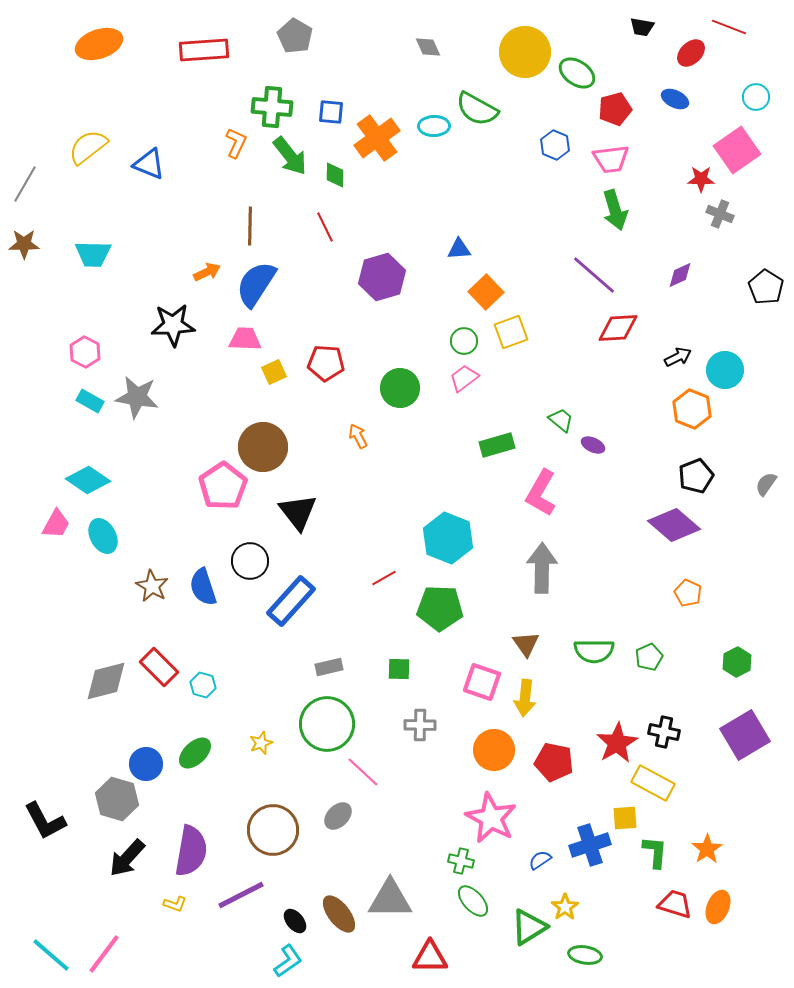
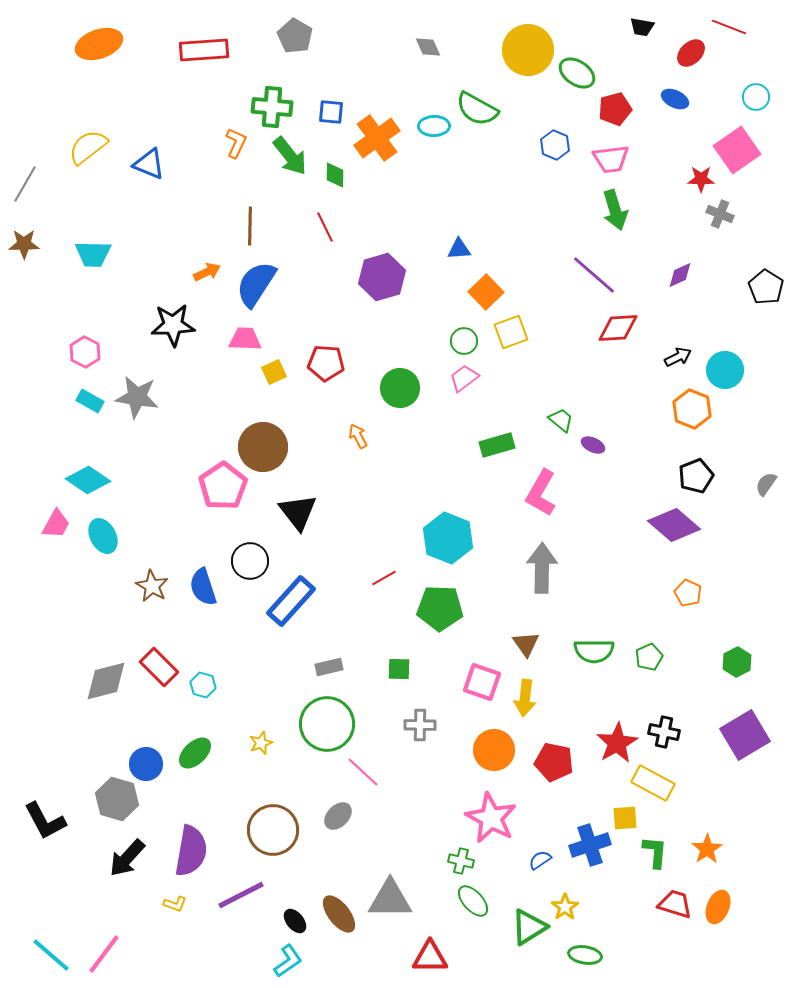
yellow circle at (525, 52): moved 3 px right, 2 px up
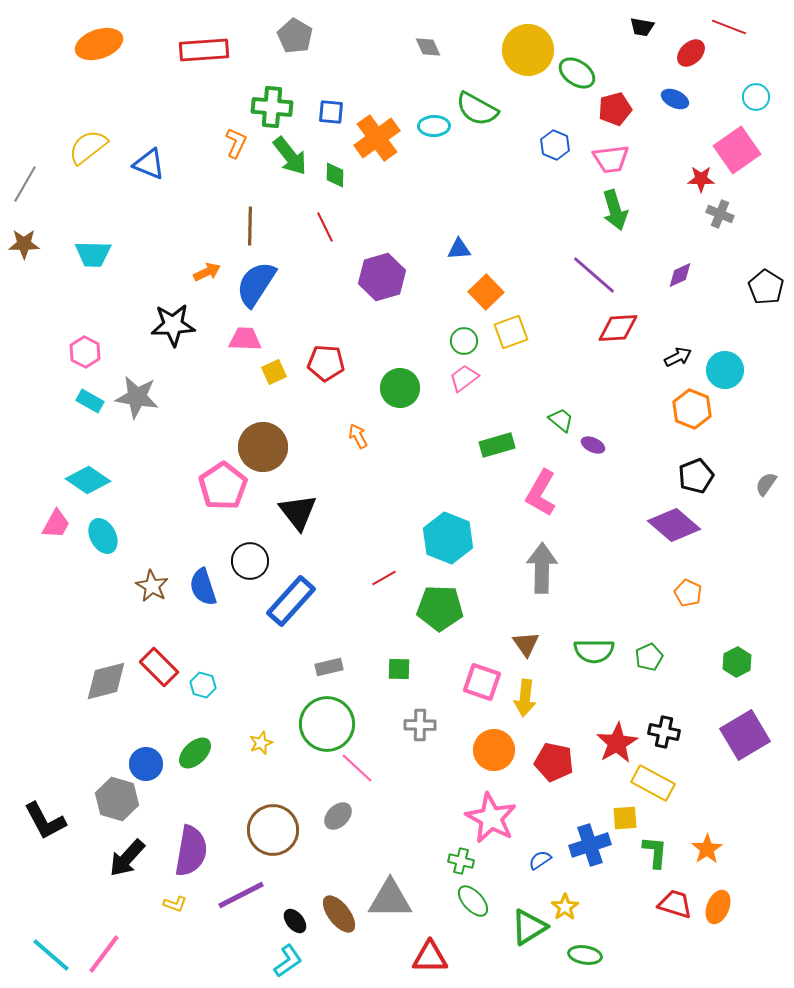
pink line at (363, 772): moved 6 px left, 4 px up
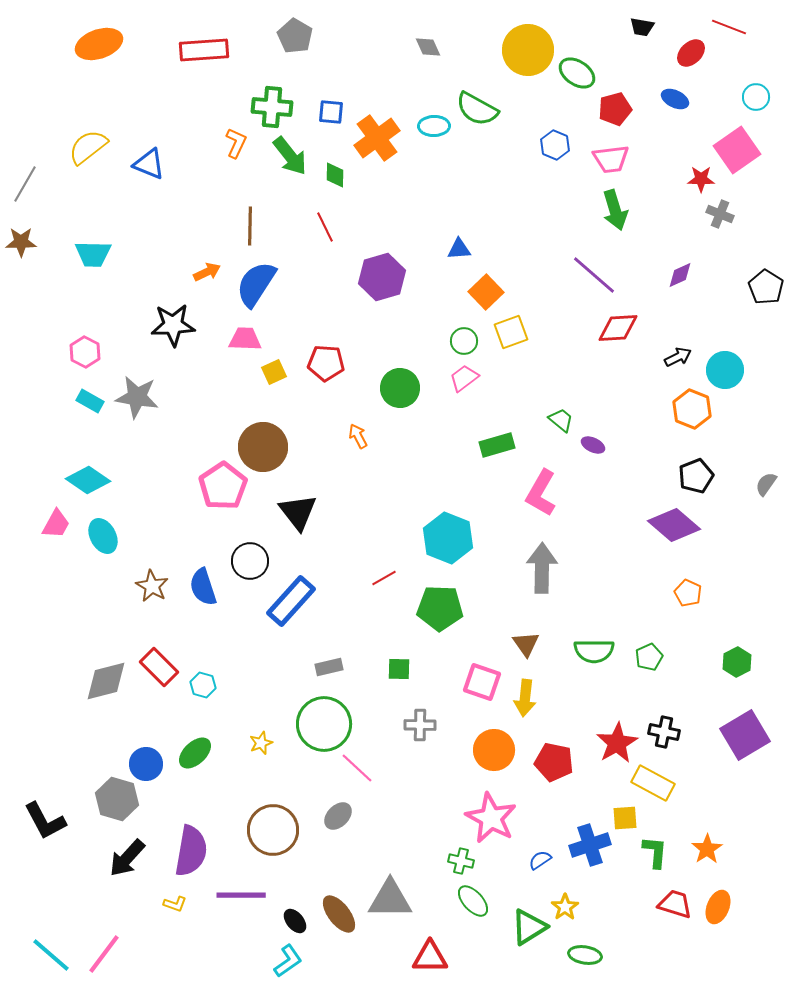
brown star at (24, 244): moved 3 px left, 2 px up
green circle at (327, 724): moved 3 px left
purple line at (241, 895): rotated 27 degrees clockwise
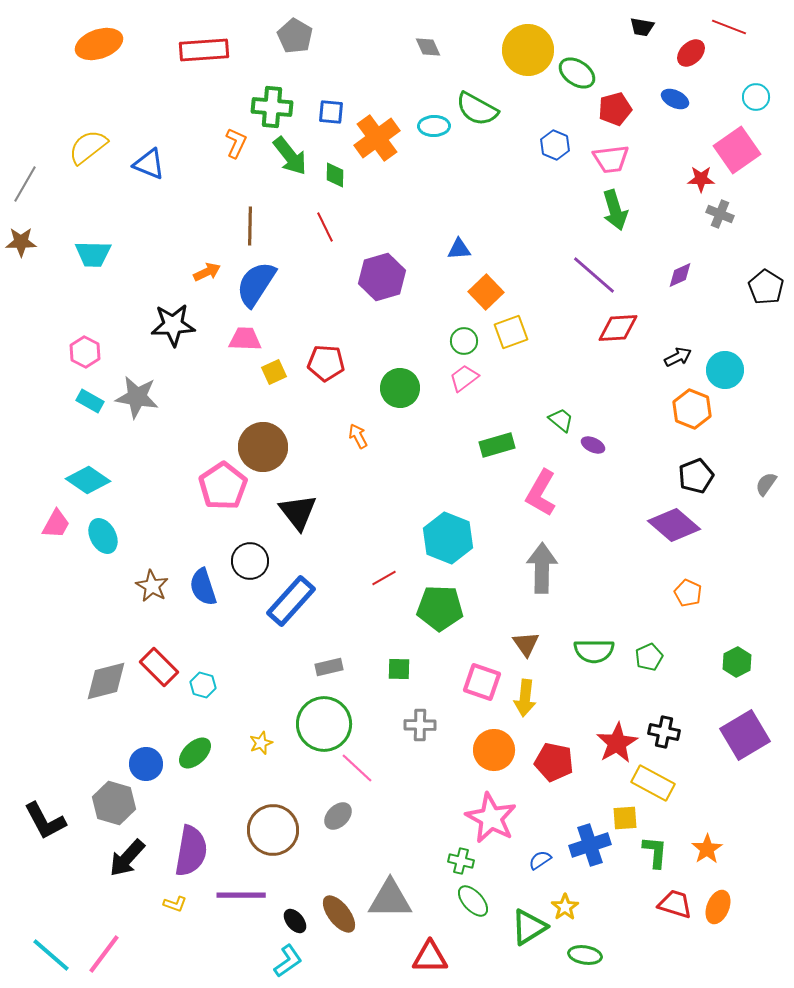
gray hexagon at (117, 799): moved 3 px left, 4 px down
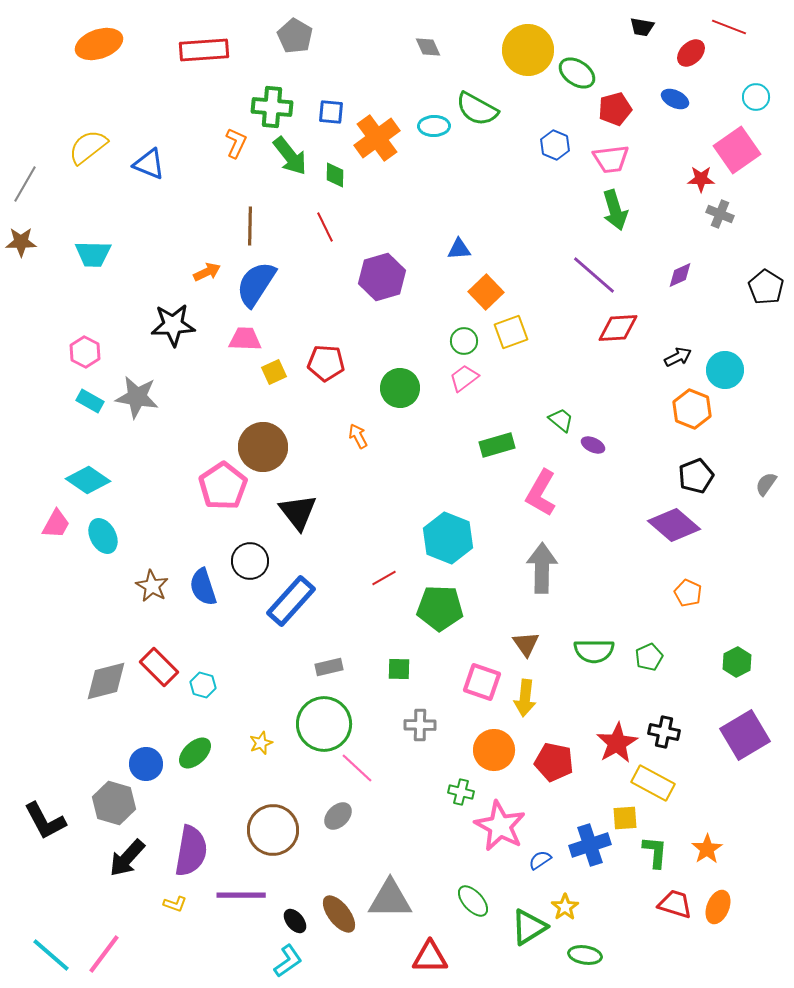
pink star at (491, 818): moved 9 px right, 8 px down
green cross at (461, 861): moved 69 px up
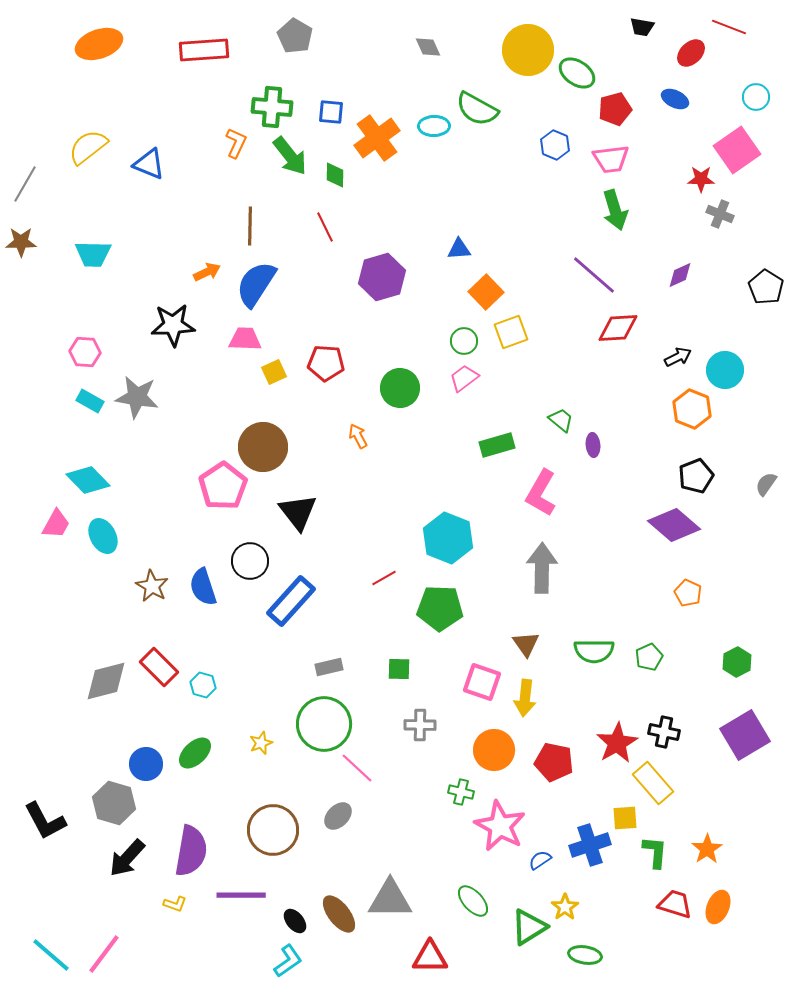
pink hexagon at (85, 352): rotated 24 degrees counterclockwise
purple ellipse at (593, 445): rotated 60 degrees clockwise
cyan diamond at (88, 480): rotated 12 degrees clockwise
yellow rectangle at (653, 783): rotated 21 degrees clockwise
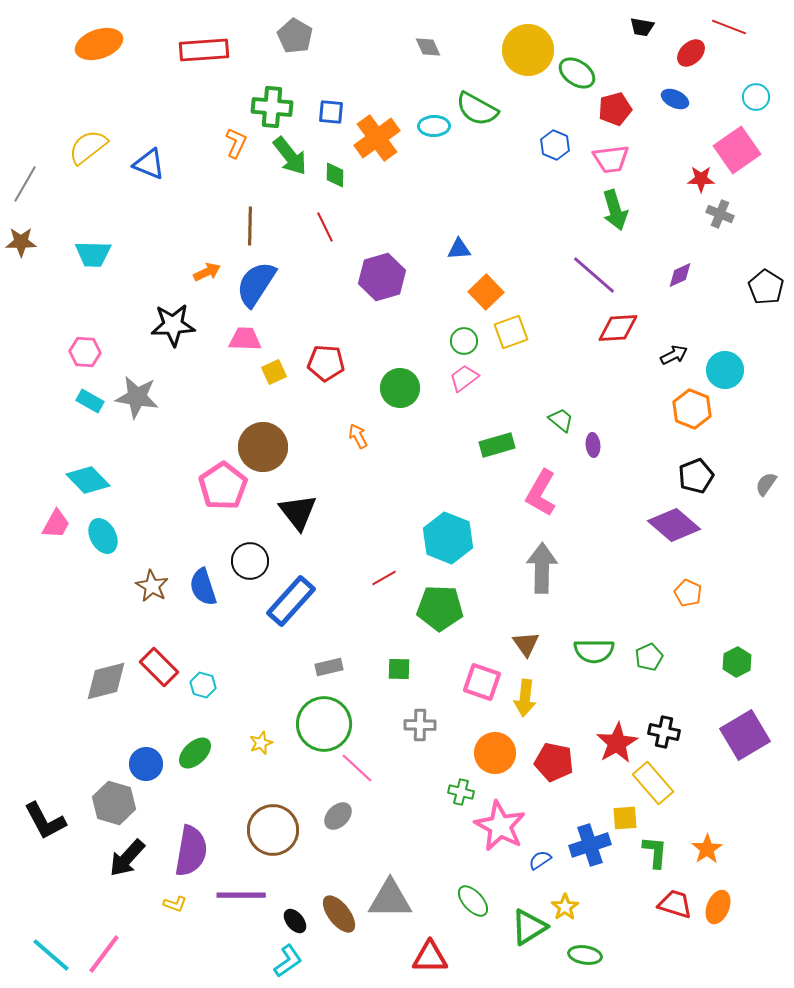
black arrow at (678, 357): moved 4 px left, 2 px up
orange circle at (494, 750): moved 1 px right, 3 px down
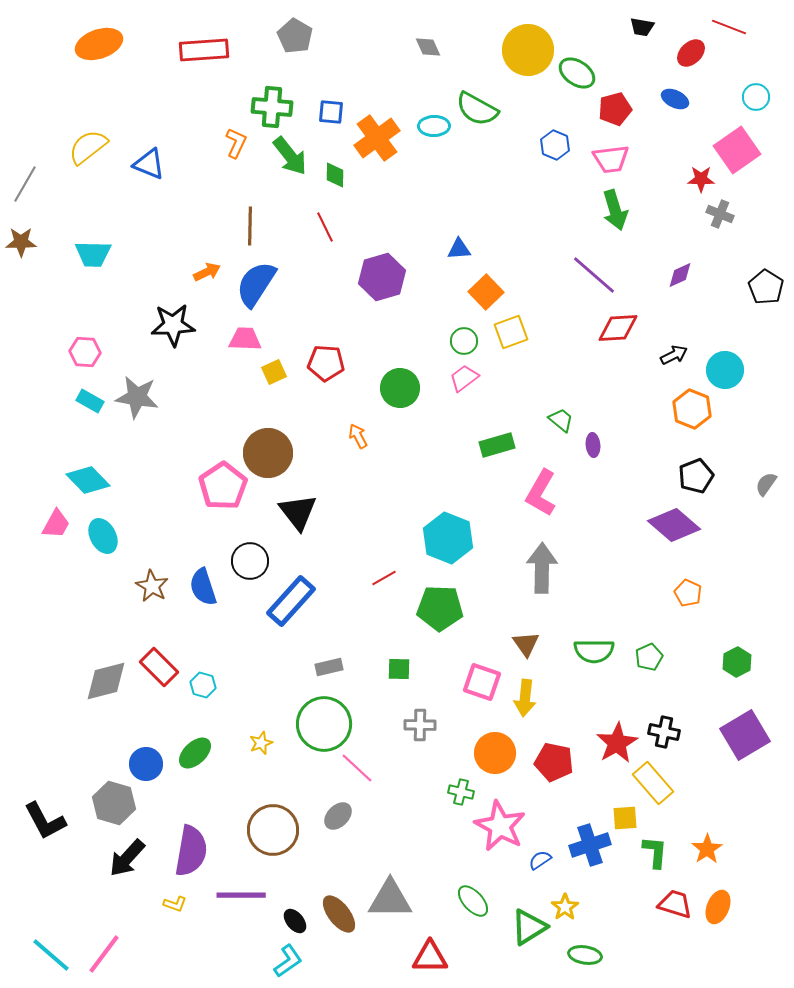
brown circle at (263, 447): moved 5 px right, 6 px down
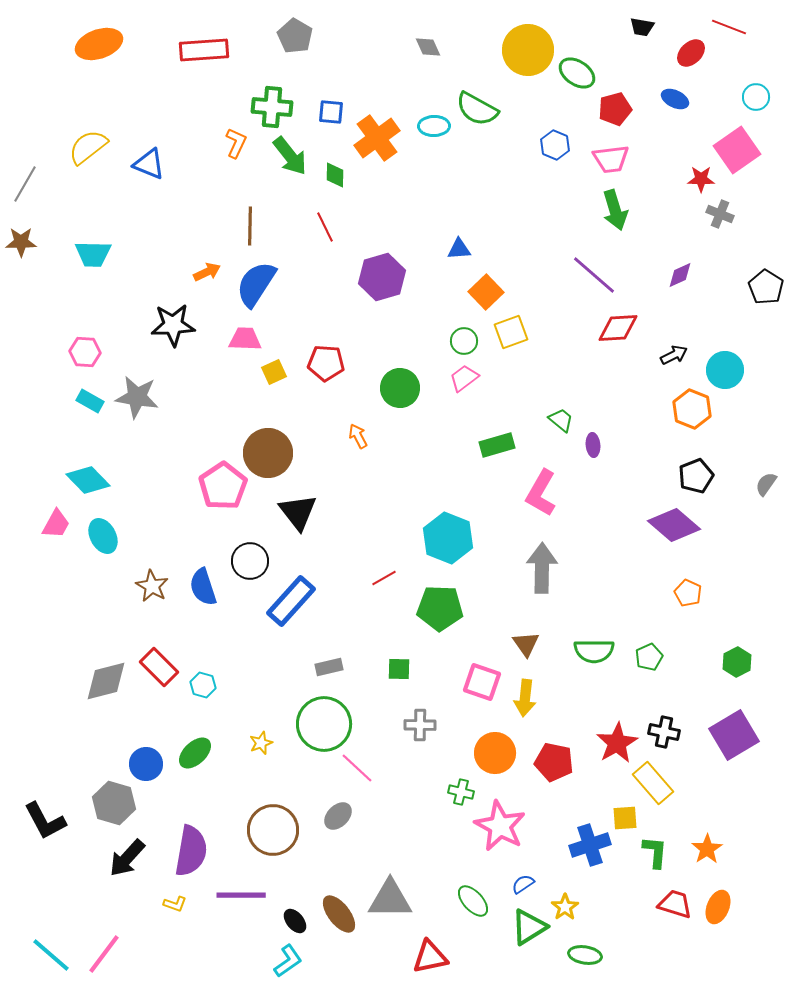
purple square at (745, 735): moved 11 px left
blue semicircle at (540, 860): moved 17 px left, 24 px down
red triangle at (430, 957): rotated 12 degrees counterclockwise
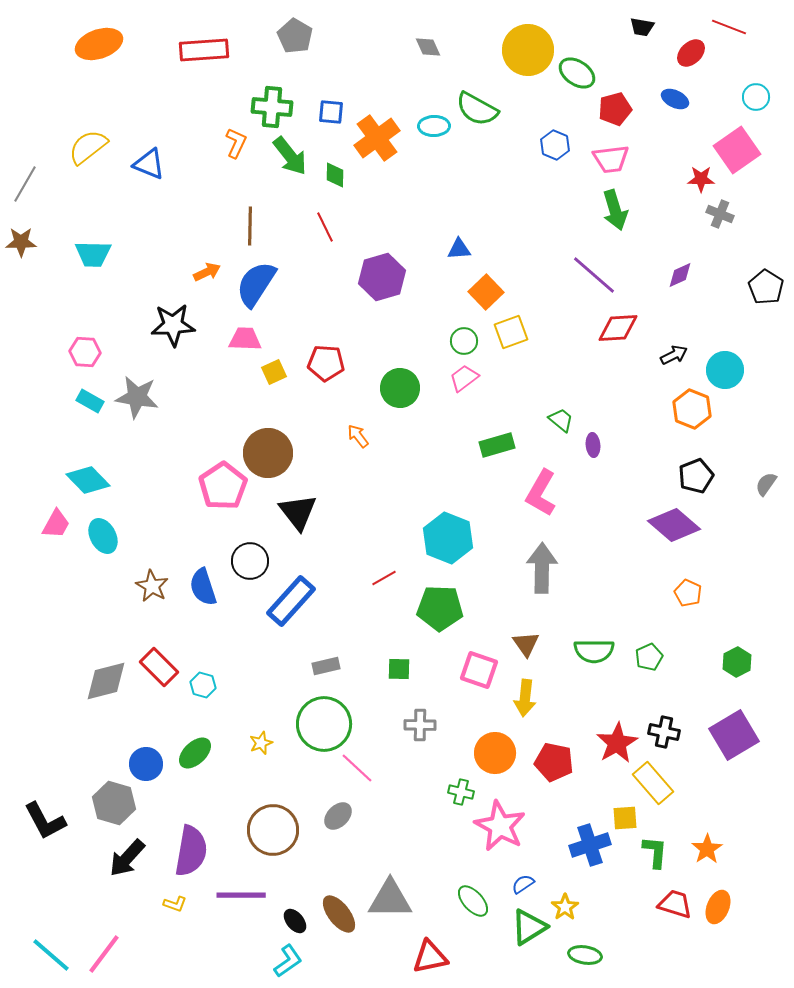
orange arrow at (358, 436): rotated 10 degrees counterclockwise
gray rectangle at (329, 667): moved 3 px left, 1 px up
pink square at (482, 682): moved 3 px left, 12 px up
